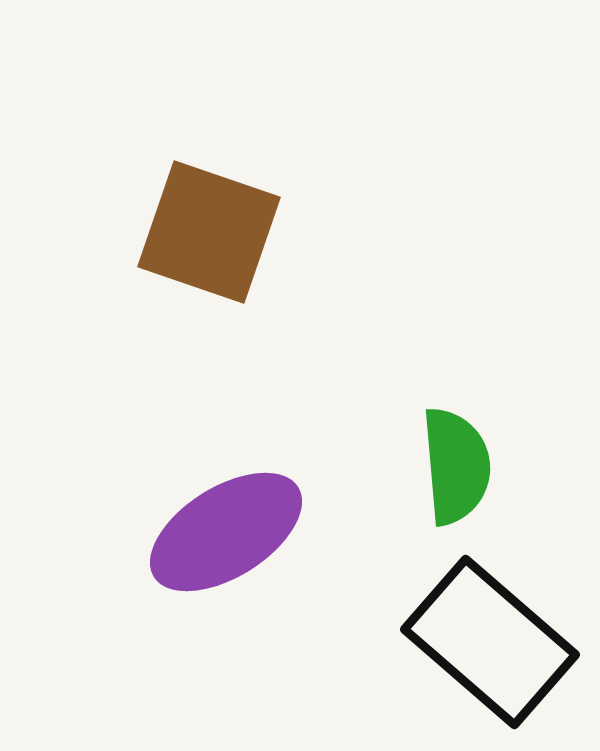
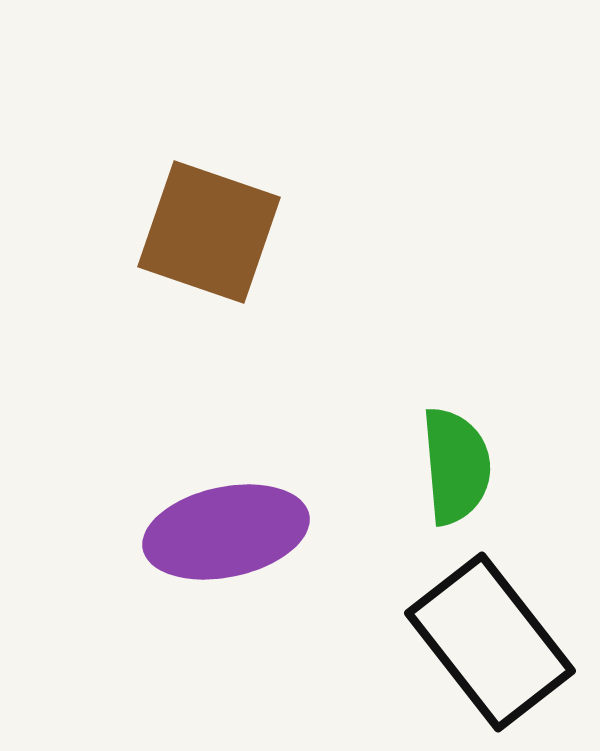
purple ellipse: rotated 20 degrees clockwise
black rectangle: rotated 11 degrees clockwise
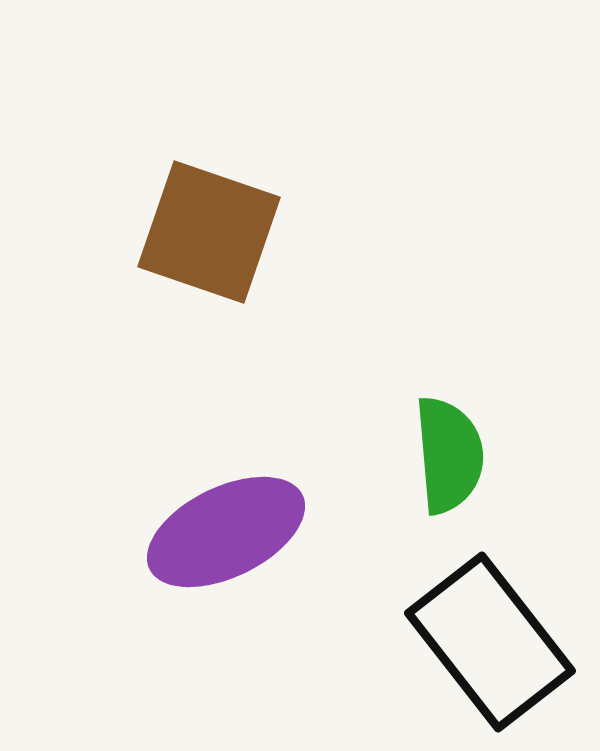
green semicircle: moved 7 px left, 11 px up
purple ellipse: rotated 14 degrees counterclockwise
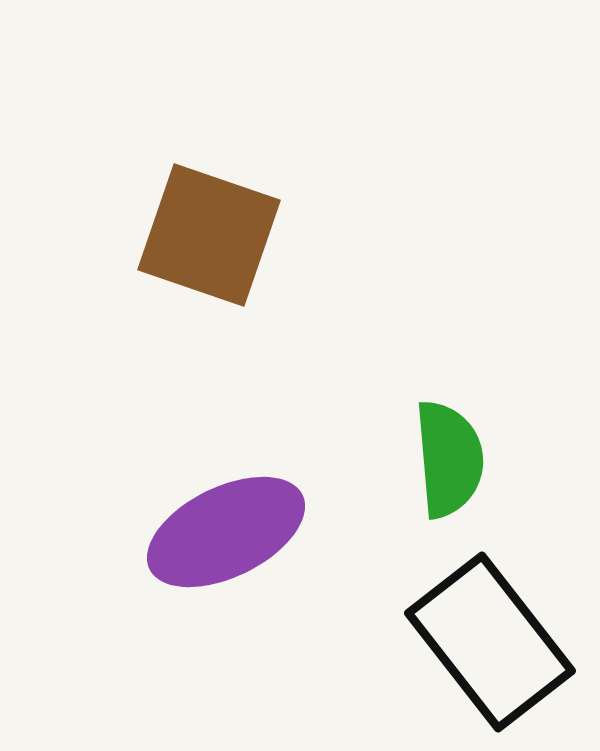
brown square: moved 3 px down
green semicircle: moved 4 px down
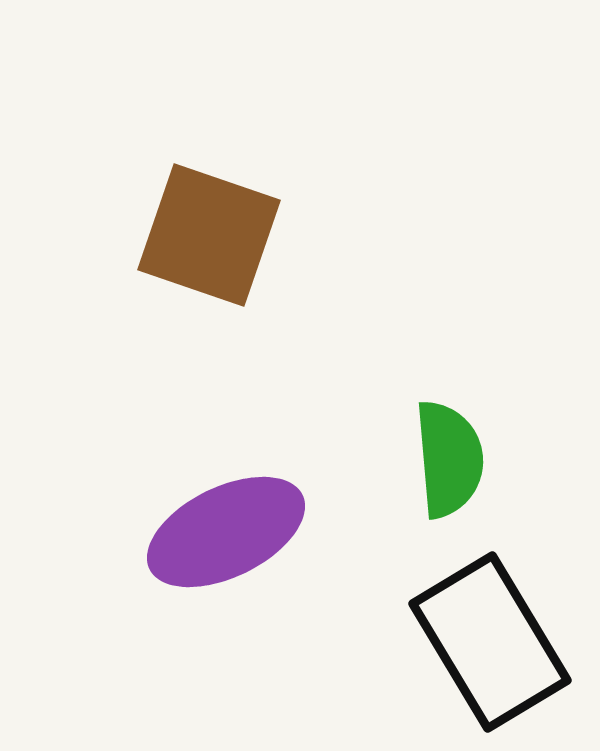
black rectangle: rotated 7 degrees clockwise
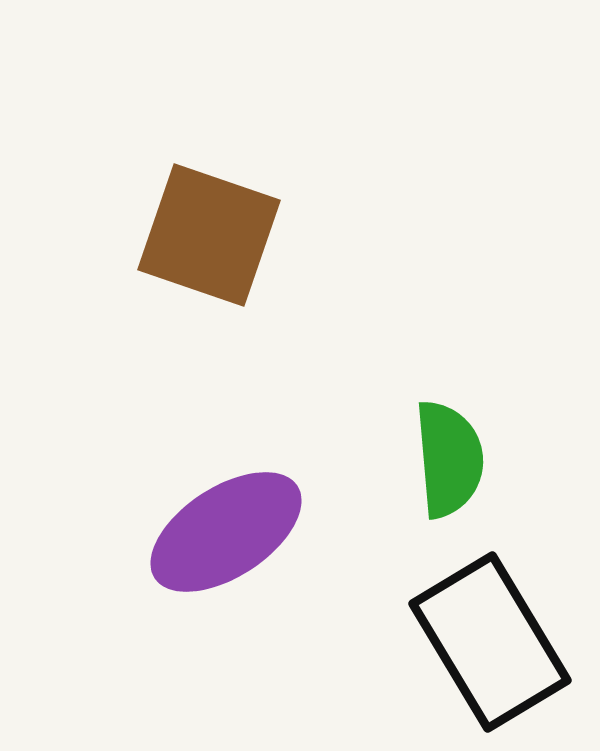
purple ellipse: rotated 7 degrees counterclockwise
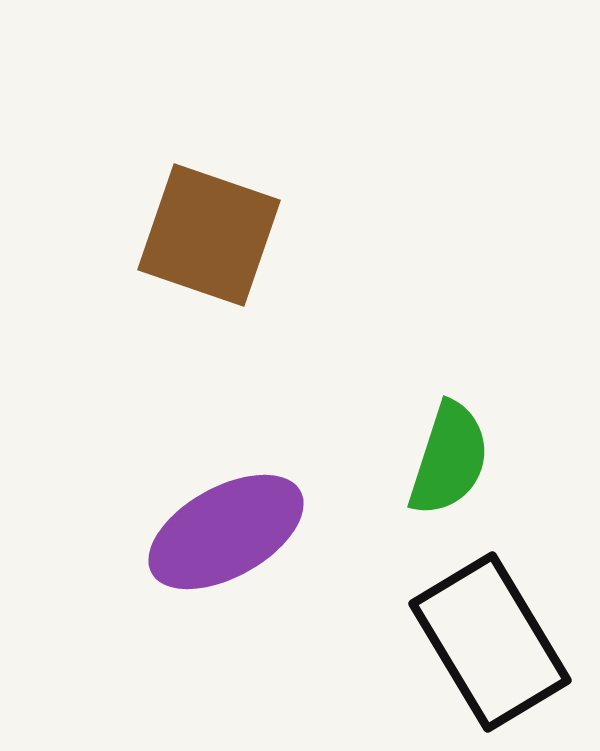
green semicircle: rotated 23 degrees clockwise
purple ellipse: rotated 4 degrees clockwise
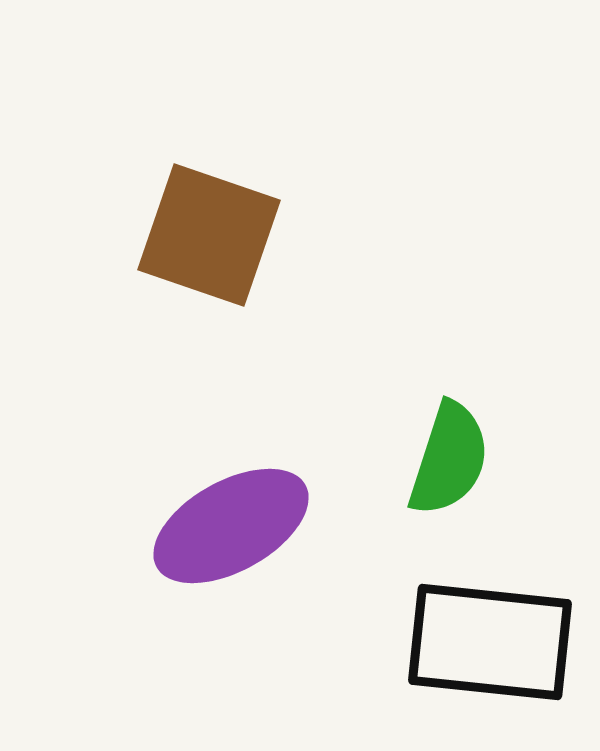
purple ellipse: moved 5 px right, 6 px up
black rectangle: rotated 53 degrees counterclockwise
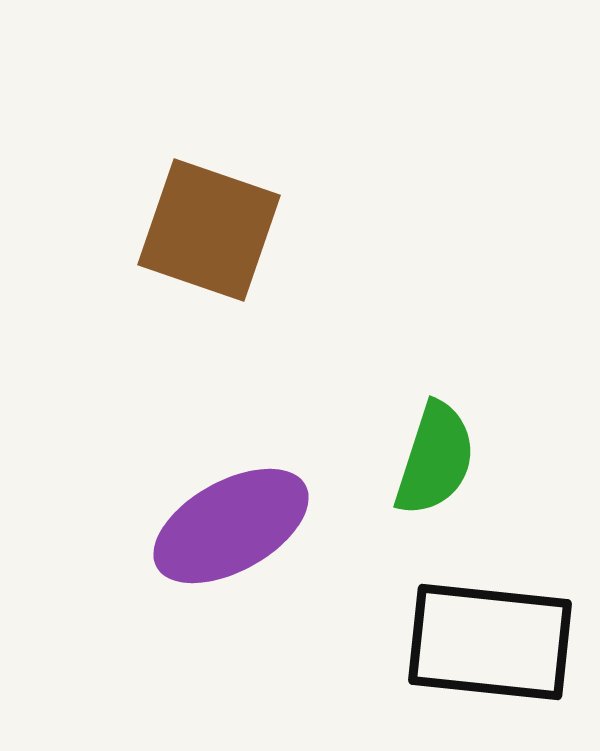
brown square: moved 5 px up
green semicircle: moved 14 px left
